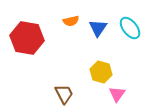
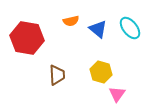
blue triangle: moved 1 px down; rotated 24 degrees counterclockwise
brown trapezoid: moved 7 px left, 19 px up; rotated 25 degrees clockwise
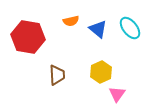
red hexagon: moved 1 px right, 1 px up
yellow hexagon: rotated 20 degrees clockwise
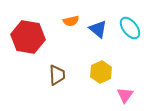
pink triangle: moved 8 px right, 1 px down
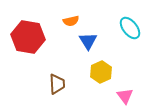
blue triangle: moved 10 px left, 12 px down; rotated 18 degrees clockwise
brown trapezoid: moved 9 px down
pink triangle: moved 1 px down; rotated 12 degrees counterclockwise
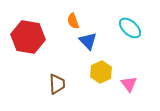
orange semicircle: moved 2 px right; rotated 84 degrees clockwise
cyan ellipse: rotated 10 degrees counterclockwise
blue triangle: rotated 12 degrees counterclockwise
pink triangle: moved 4 px right, 12 px up
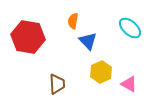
orange semicircle: rotated 28 degrees clockwise
pink triangle: rotated 24 degrees counterclockwise
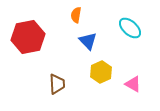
orange semicircle: moved 3 px right, 6 px up
red hexagon: rotated 20 degrees counterclockwise
pink triangle: moved 4 px right
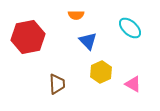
orange semicircle: rotated 98 degrees counterclockwise
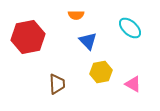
yellow hexagon: rotated 15 degrees clockwise
